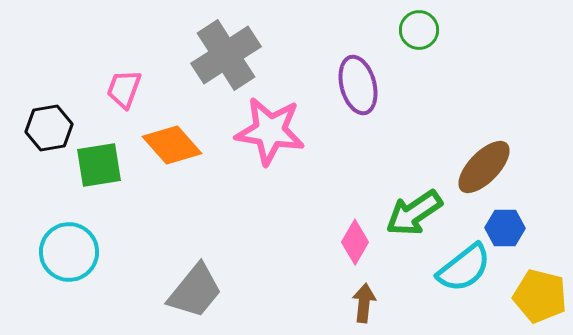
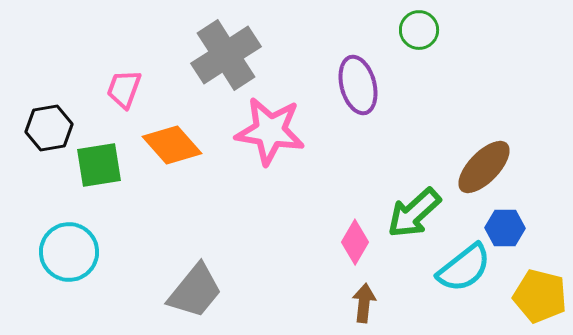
green arrow: rotated 8 degrees counterclockwise
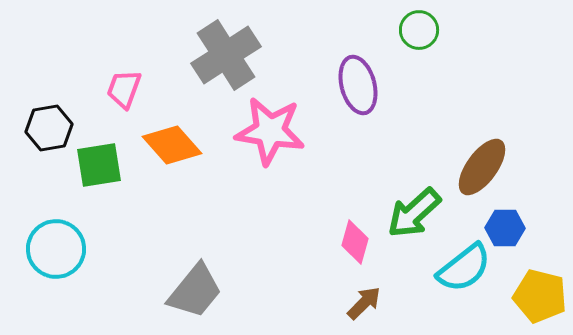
brown ellipse: moved 2 px left; rotated 8 degrees counterclockwise
pink diamond: rotated 15 degrees counterclockwise
cyan circle: moved 13 px left, 3 px up
brown arrow: rotated 39 degrees clockwise
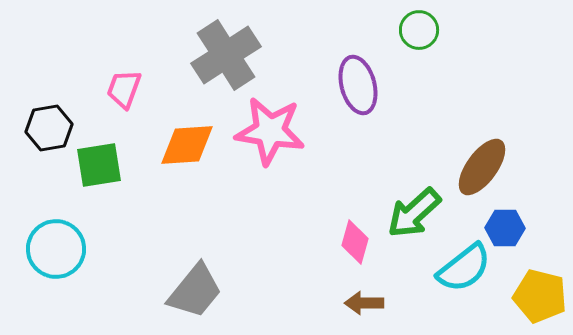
orange diamond: moved 15 px right; rotated 52 degrees counterclockwise
brown arrow: rotated 135 degrees counterclockwise
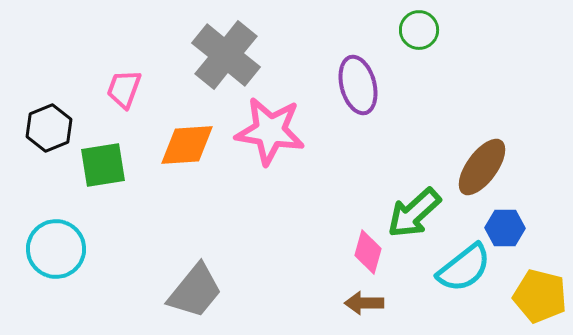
gray cross: rotated 18 degrees counterclockwise
black hexagon: rotated 12 degrees counterclockwise
green square: moved 4 px right
pink diamond: moved 13 px right, 10 px down
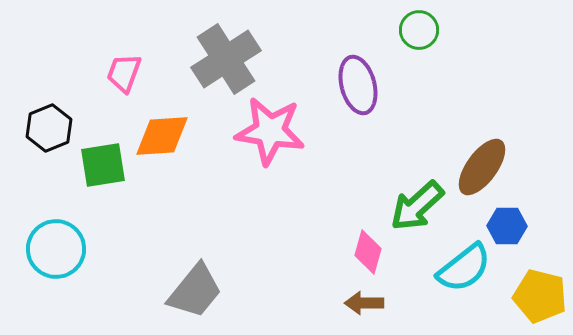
gray cross: moved 4 px down; rotated 18 degrees clockwise
pink trapezoid: moved 16 px up
orange diamond: moved 25 px left, 9 px up
green arrow: moved 3 px right, 7 px up
blue hexagon: moved 2 px right, 2 px up
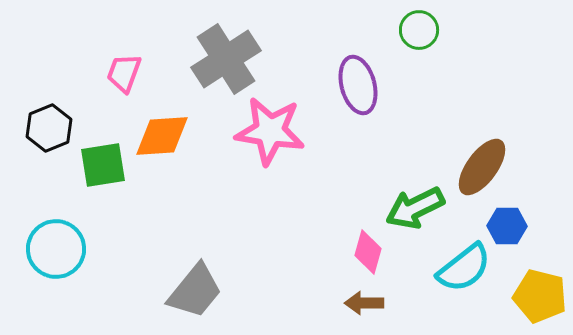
green arrow: moved 2 px left, 2 px down; rotated 16 degrees clockwise
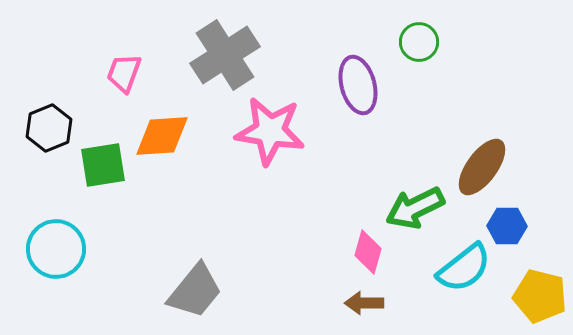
green circle: moved 12 px down
gray cross: moved 1 px left, 4 px up
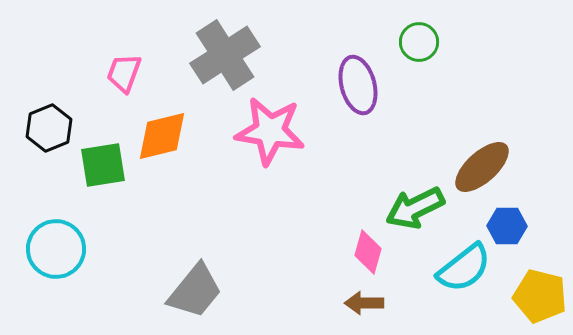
orange diamond: rotated 10 degrees counterclockwise
brown ellipse: rotated 12 degrees clockwise
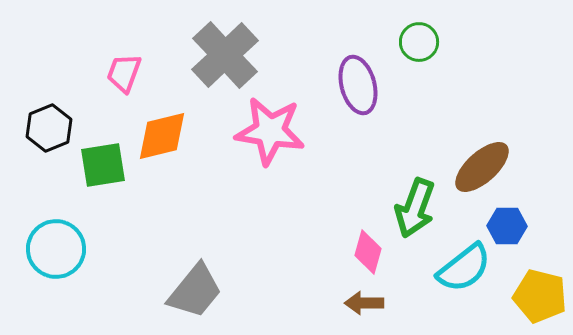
gray cross: rotated 10 degrees counterclockwise
green arrow: rotated 44 degrees counterclockwise
